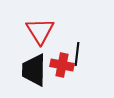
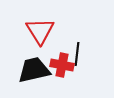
black trapezoid: rotated 76 degrees clockwise
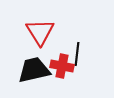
red triangle: moved 1 px down
red cross: moved 1 px down
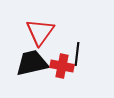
red triangle: rotated 8 degrees clockwise
black trapezoid: moved 2 px left, 7 px up
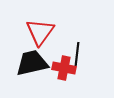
red cross: moved 2 px right, 2 px down
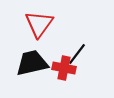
red triangle: moved 1 px left, 8 px up
black line: rotated 30 degrees clockwise
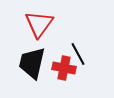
black line: moved 1 px right; rotated 65 degrees counterclockwise
black trapezoid: rotated 64 degrees counterclockwise
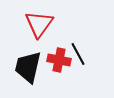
black trapezoid: moved 4 px left, 4 px down
red cross: moved 5 px left, 8 px up
